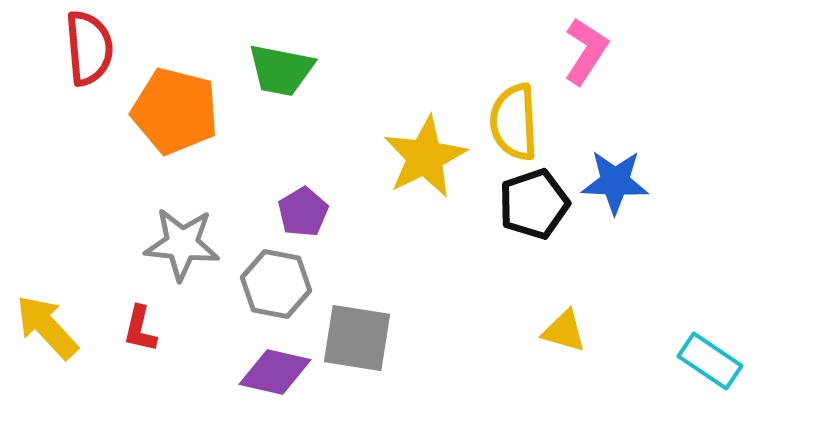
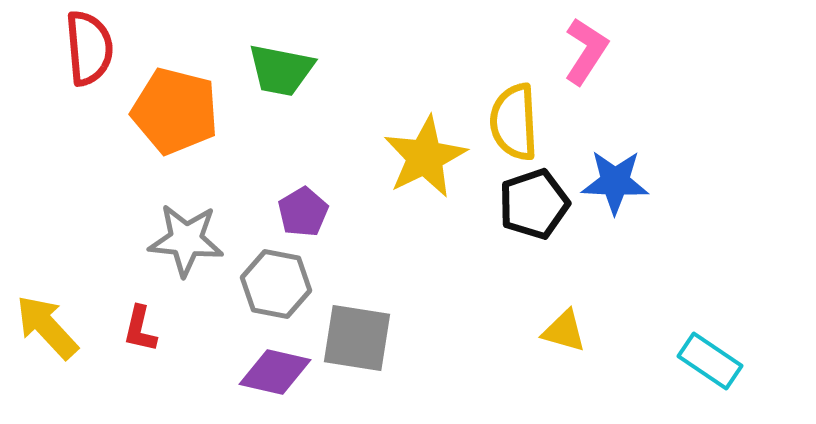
gray star: moved 4 px right, 4 px up
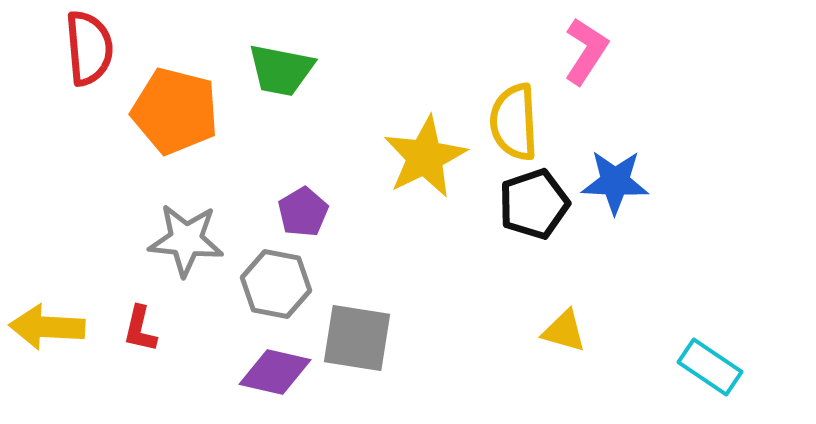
yellow arrow: rotated 44 degrees counterclockwise
cyan rectangle: moved 6 px down
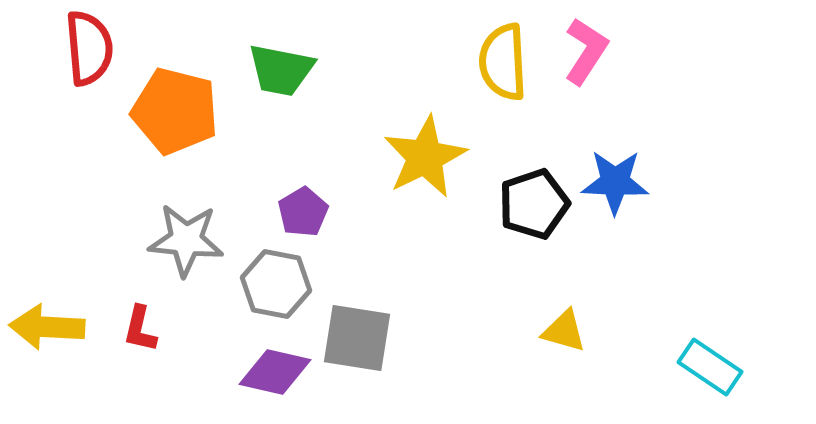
yellow semicircle: moved 11 px left, 60 px up
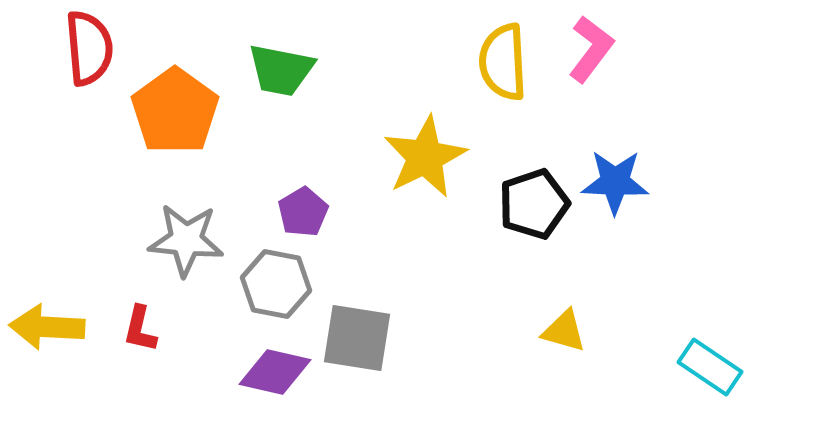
pink L-shape: moved 5 px right, 2 px up; rotated 4 degrees clockwise
orange pentagon: rotated 22 degrees clockwise
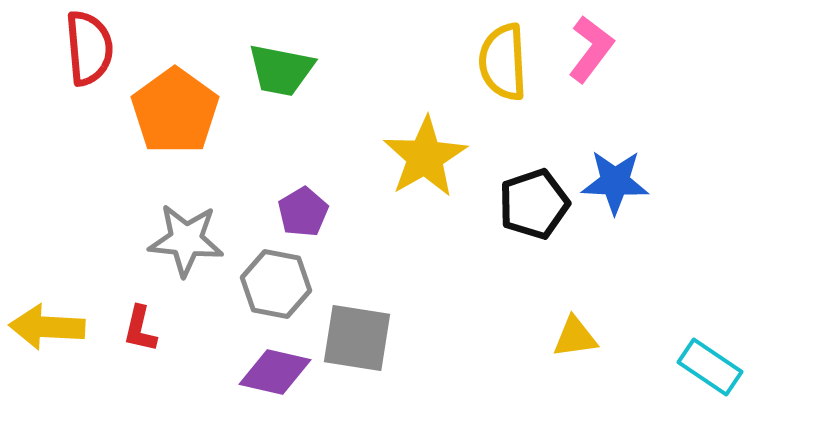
yellow star: rotated 4 degrees counterclockwise
yellow triangle: moved 11 px right, 6 px down; rotated 24 degrees counterclockwise
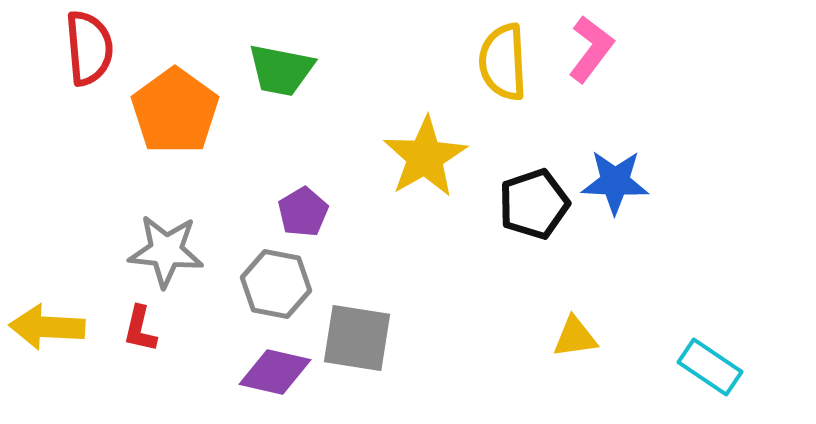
gray star: moved 20 px left, 11 px down
